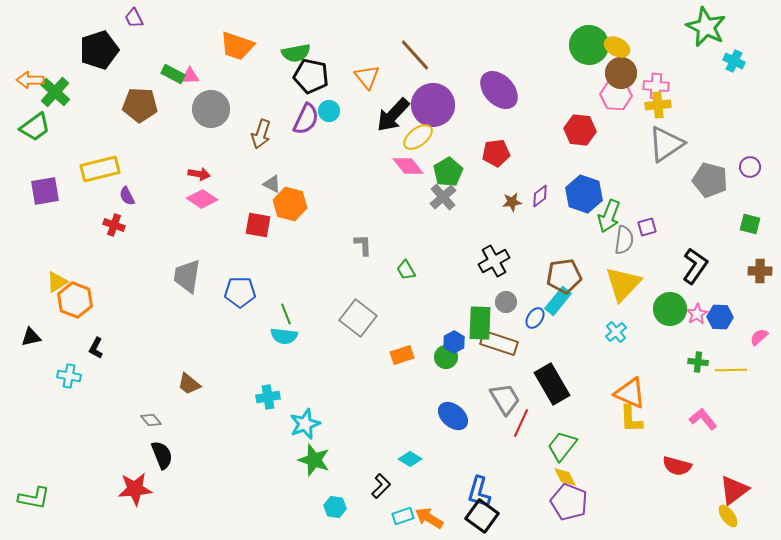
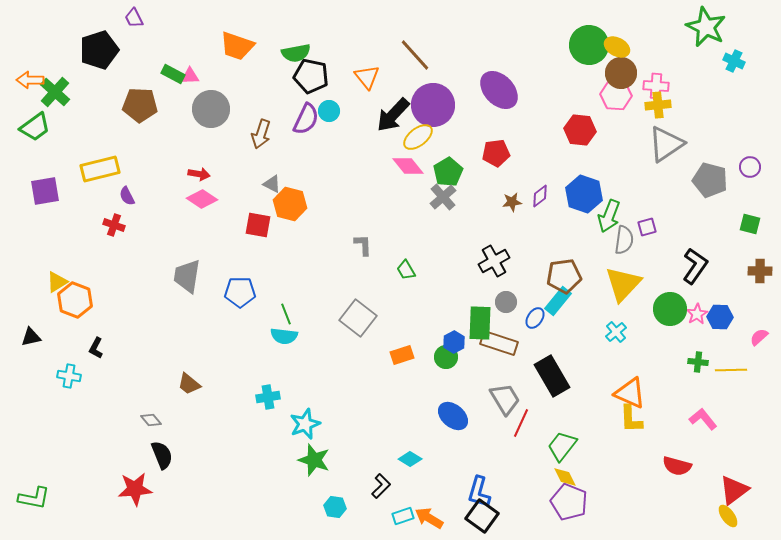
black rectangle at (552, 384): moved 8 px up
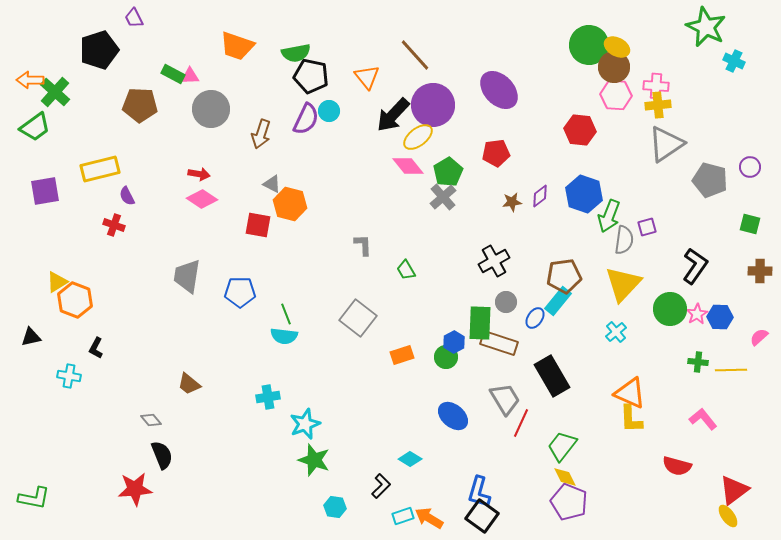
brown circle at (621, 73): moved 7 px left, 6 px up
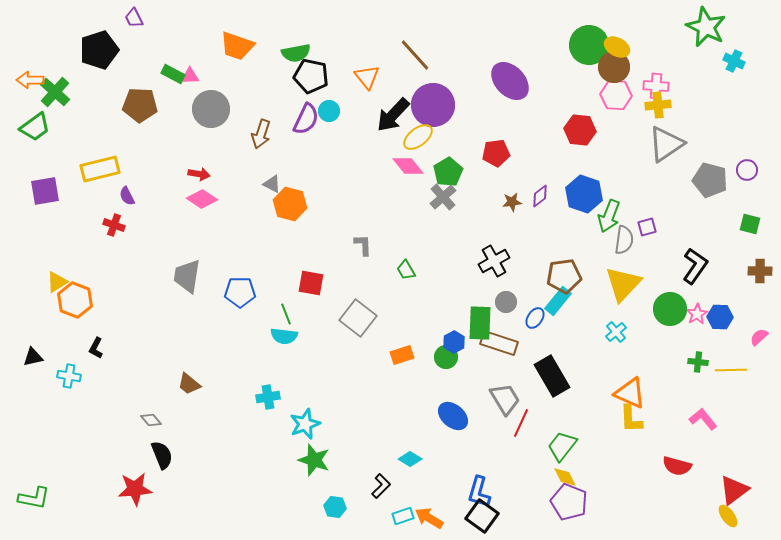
purple ellipse at (499, 90): moved 11 px right, 9 px up
purple circle at (750, 167): moved 3 px left, 3 px down
red square at (258, 225): moved 53 px right, 58 px down
black triangle at (31, 337): moved 2 px right, 20 px down
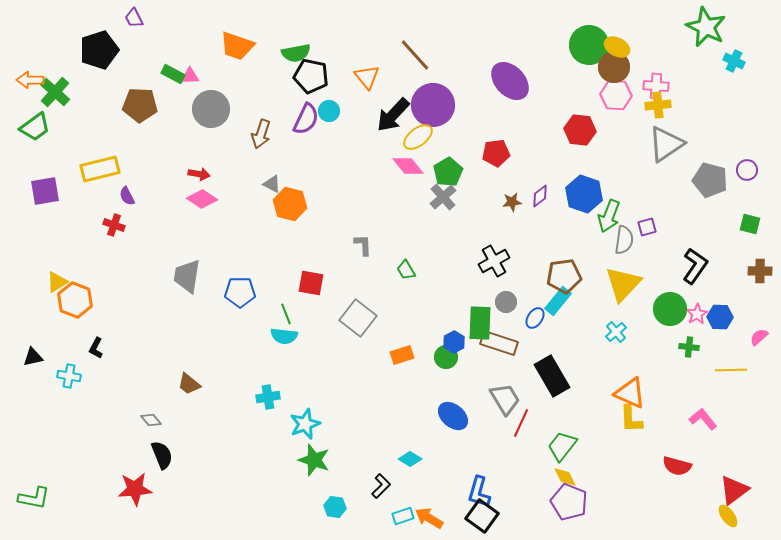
green cross at (698, 362): moved 9 px left, 15 px up
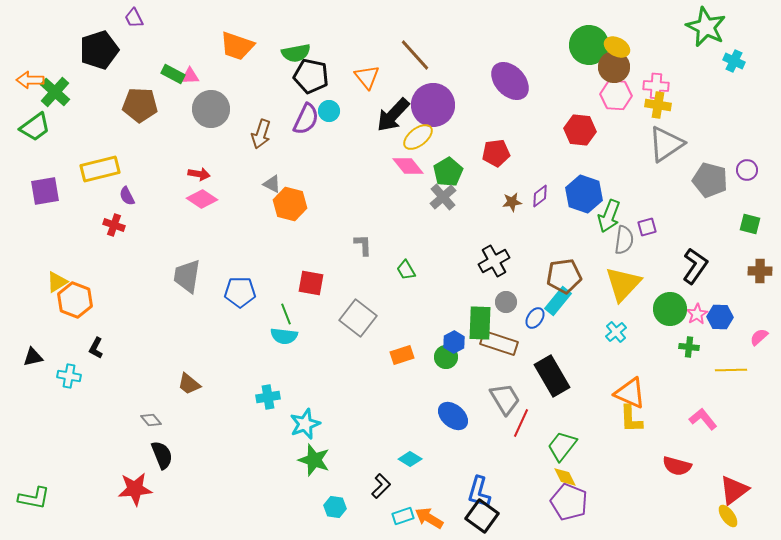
yellow cross at (658, 105): rotated 15 degrees clockwise
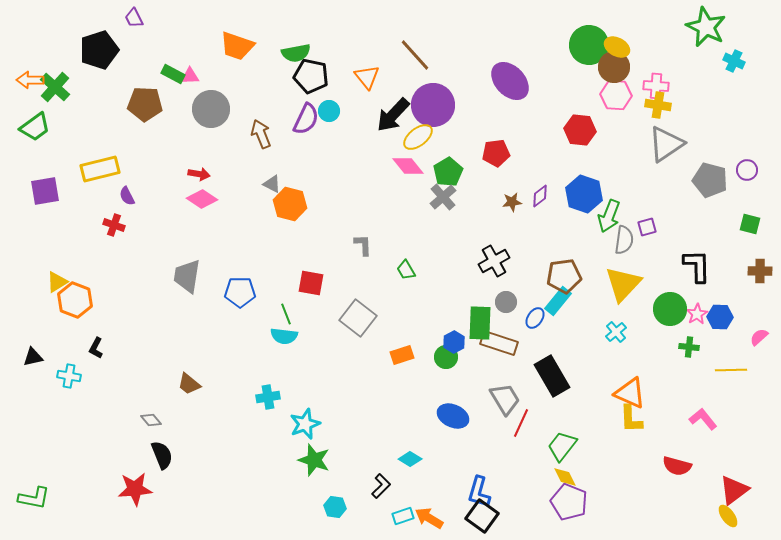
green cross at (55, 92): moved 5 px up
brown pentagon at (140, 105): moved 5 px right, 1 px up
brown arrow at (261, 134): rotated 140 degrees clockwise
black L-shape at (695, 266): moved 2 px right; rotated 36 degrees counterclockwise
blue ellipse at (453, 416): rotated 16 degrees counterclockwise
